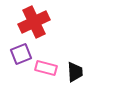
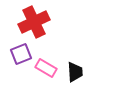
pink rectangle: rotated 15 degrees clockwise
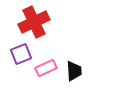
pink rectangle: rotated 55 degrees counterclockwise
black trapezoid: moved 1 px left, 1 px up
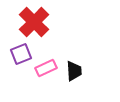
red cross: rotated 20 degrees counterclockwise
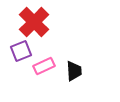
purple square: moved 3 px up
pink rectangle: moved 2 px left, 2 px up
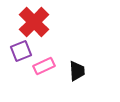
black trapezoid: moved 3 px right
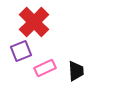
pink rectangle: moved 1 px right, 2 px down
black trapezoid: moved 1 px left
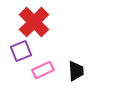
pink rectangle: moved 2 px left, 2 px down
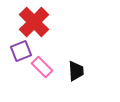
pink rectangle: moved 1 px left, 3 px up; rotated 70 degrees clockwise
